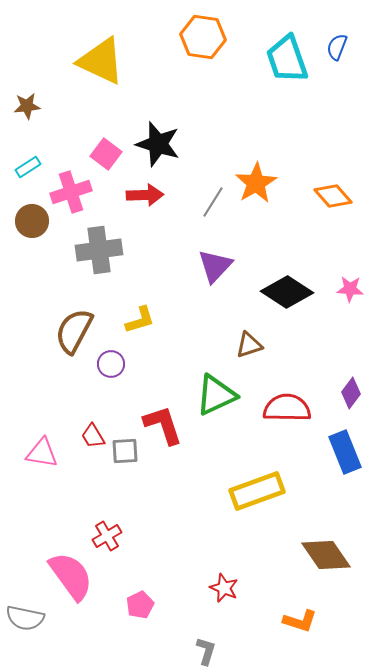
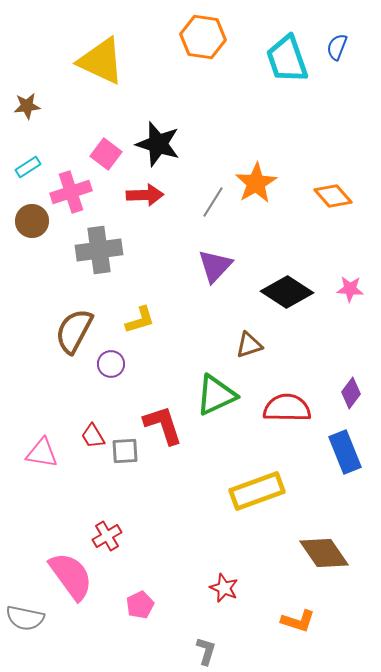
brown diamond: moved 2 px left, 2 px up
orange L-shape: moved 2 px left
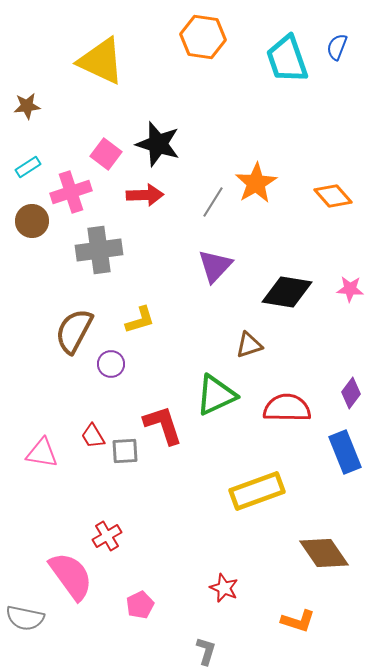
black diamond: rotated 24 degrees counterclockwise
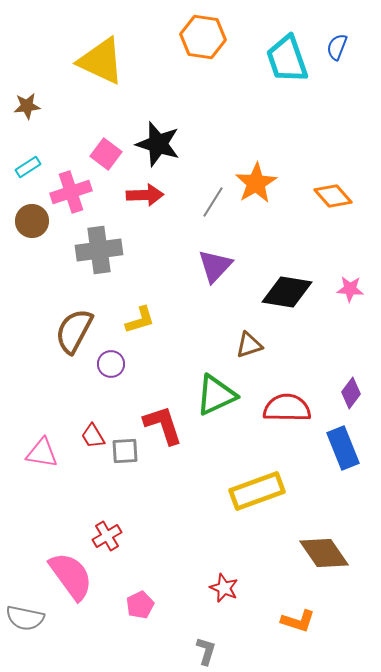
blue rectangle: moved 2 px left, 4 px up
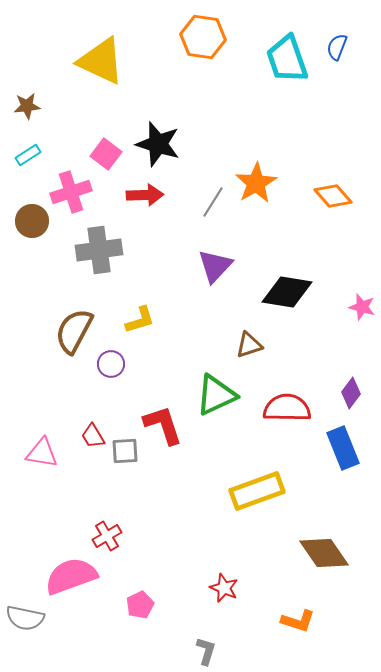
cyan rectangle: moved 12 px up
pink star: moved 12 px right, 18 px down; rotated 12 degrees clockwise
pink semicircle: rotated 74 degrees counterclockwise
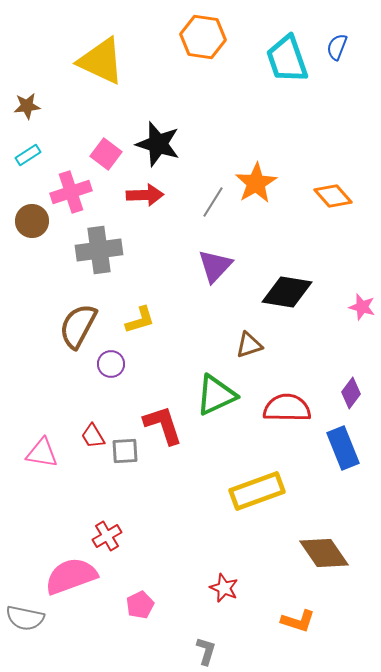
brown semicircle: moved 4 px right, 5 px up
